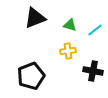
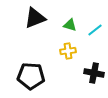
black cross: moved 1 px right, 2 px down
black pentagon: rotated 24 degrees clockwise
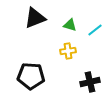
black cross: moved 4 px left, 9 px down; rotated 24 degrees counterclockwise
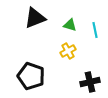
cyan line: rotated 63 degrees counterclockwise
yellow cross: rotated 21 degrees counterclockwise
black pentagon: rotated 16 degrees clockwise
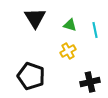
black triangle: rotated 40 degrees counterclockwise
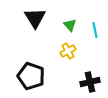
green triangle: rotated 32 degrees clockwise
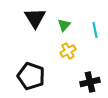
green triangle: moved 6 px left; rotated 24 degrees clockwise
